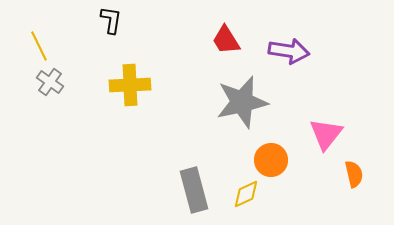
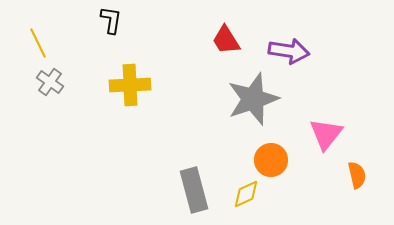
yellow line: moved 1 px left, 3 px up
gray star: moved 11 px right, 3 px up; rotated 6 degrees counterclockwise
orange semicircle: moved 3 px right, 1 px down
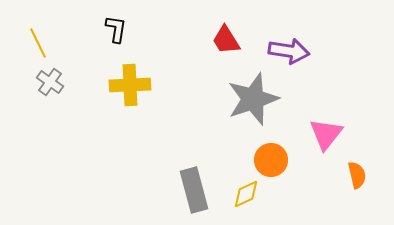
black L-shape: moved 5 px right, 9 px down
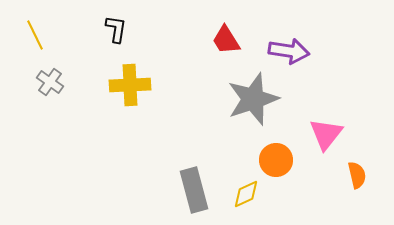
yellow line: moved 3 px left, 8 px up
orange circle: moved 5 px right
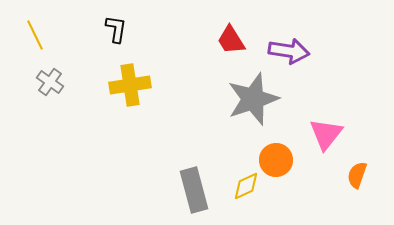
red trapezoid: moved 5 px right
yellow cross: rotated 6 degrees counterclockwise
orange semicircle: rotated 148 degrees counterclockwise
yellow diamond: moved 8 px up
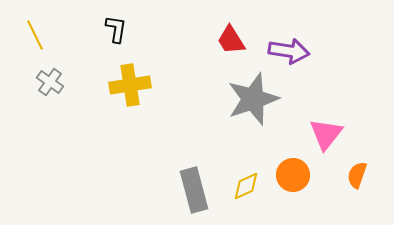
orange circle: moved 17 px right, 15 px down
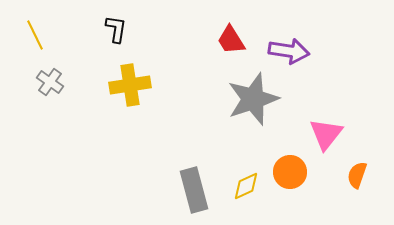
orange circle: moved 3 px left, 3 px up
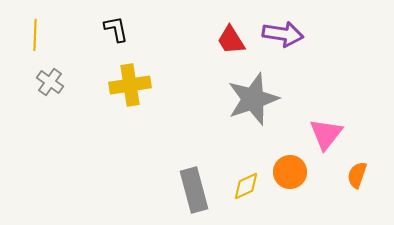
black L-shape: rotated 20 degrees counterclockwise
yellow line: rotated 28 degrees clockwise
purple arrow: moved 6 px left, 17 px up
